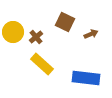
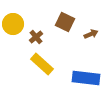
yellow circle: moved 8 px up
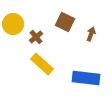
brown arrow: rotated 48 degrees counterclockwise
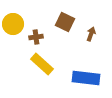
brown cross: rotated 32 degrees clockwise
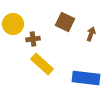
brown cross: moved 3 px left, 2 px down
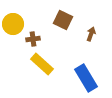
brown square: moved 2 px left, 2 px up
blue rectangle: rotated 52 degrees clockwise
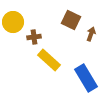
brown square: moved 8 px right
yellow circle: moved 2 px up
brown cross: moved 1 px right, 2 px up
yellow rectangle: moved 7 px right, 4 px up
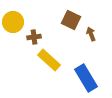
brown arrow: rotated 40 degrees counterclockwise
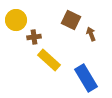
yellow circle: moved 3 px right, 2 px up
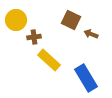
brown arrow: rotated 48 degrees counterclockwise
